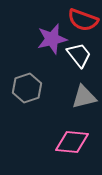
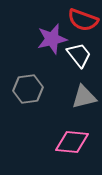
gray hexagon: moved 1 px right, 1 px down; rotated 12 degrees clockwise
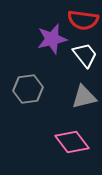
red semicircle: rotated 12 degrees counterclockwise
white trapezoid: moved 6 px right
pink diamond: rotated 48 degrees clockwise
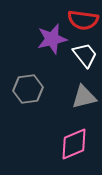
pink diamond: moved 2 px right, 2 px down; rotated 76 degrees counterclockwise
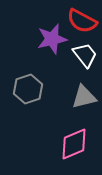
red semicircle: moved 1 px left, 1 px down; rotated 20 degrees clockwise
gray hexagon: rotated 12 degrees counterclockwise
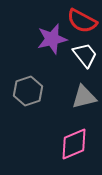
gray hexagon: moved 2 px down
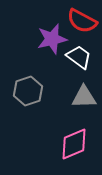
white trapezoid: moved 6 px left, 2 px down; rotated 16 degrees counterclockwise
gray triangle: rotated 12 degrees clockwise
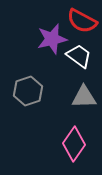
white trapezoid: moved 1 px up
pink diamond: rotated 32 degrees counterclockwise
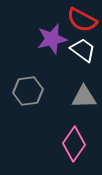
red semicircle: moved 1 px up
white trapezoid: moved 4 px right, 6 px up
gray hexagon: rotated 12 degrees clockwise
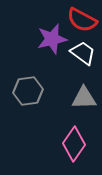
white trapezoid: moved 3 px down
gray triangle: moved 1 px down
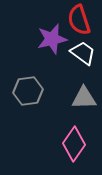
red semicircle: moved 3 px left; rotated 44 degrees clockwise
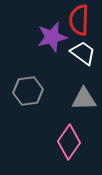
red semicircle: rotated 20 degrees clockwise
purple star: moved 2 px up
gray triangle: moved 1 px down
pink diamond: moved 5 px left, 2 px up
